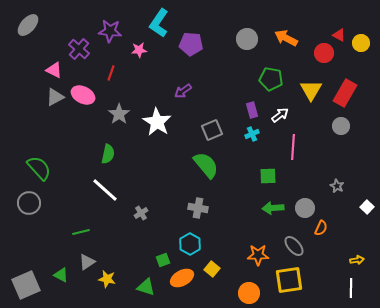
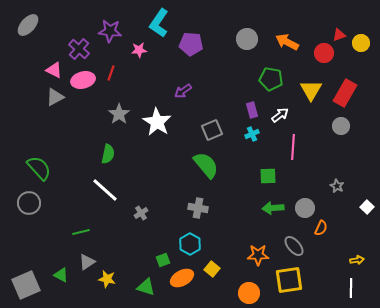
red triangle at (339, 35): rotated 48 degrees counterclockwise
orange arrow at (286, 38): moved 1 px right, 4 px down
pink ellipse at (83, 95): moved 15 px up; rotated 40 degrees counterclockwise
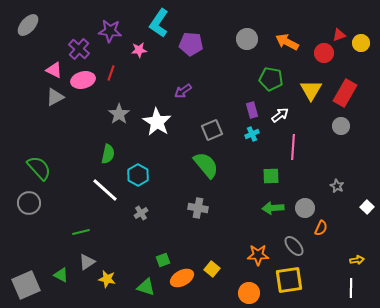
green square at (268, 176): moved 3 px right
cyan hexagon at (190, 244): moved 52 px left, 69 px up
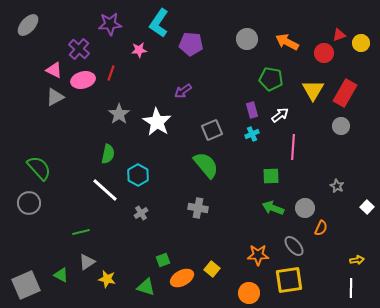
purple star at (110, 31): moved 7 px up; rotated 10 degrees counterclockwise
yellow triangle at (311, 90): moved 2 px right
green arrow at (273, 208): rotated 25 degrees clockwise
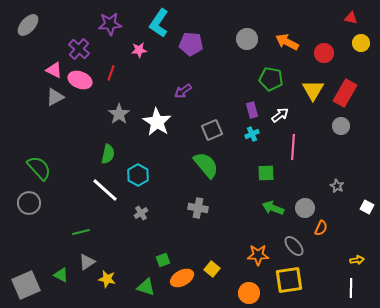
red triangle at (339, 35): moved 12 px right, 17 px up; rotated 32 degrees clockwise
pink ellipse at (83, 80): moved 3 px left; rotated 35 degrees clockwise
green square at (271, 176): moved 5 px left, 3 px up
white square at (367, 207): rotated 16 degrees counterclockwise
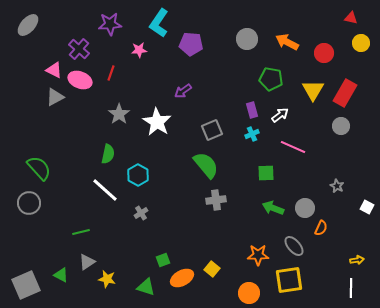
pink line at (293, 147): rotated 70 degrees counterclockwise
gray cross at (198, 208): moved 18 px right, 8 px up; rotated 18 degrees counterclockwise
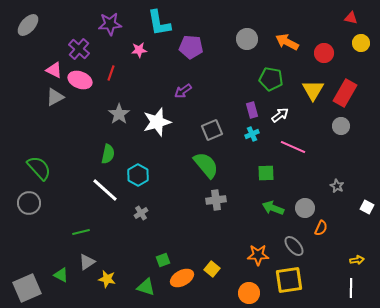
cyan L-shape at (159, 23): rotated 44 degrees counterclockwise
purple pentagon at (191, 44): moved 3 px down
white star at (157, 122): rotated 24 degrees clockwise
gray square at (26, 285): moved 1 px right, 3 px down
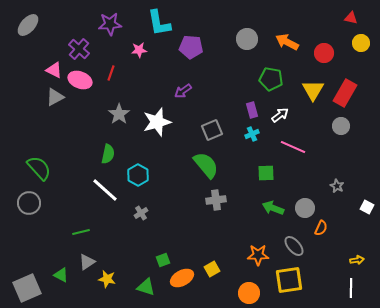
yellow square at (212, 269): rotated 21 degrees clockwise
